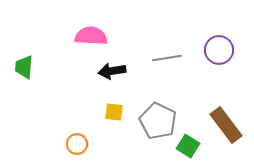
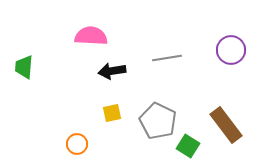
purple circle: moved 12 px right
yellow square: moved 2 px left, 1 px down; rotated 18 degrees counterclockwise
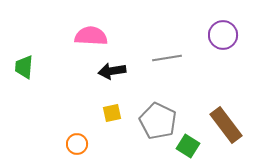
purple circle: moved 8 px left, 15 px up
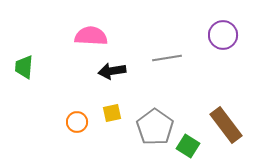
gray pentagon: moved 3 px left, 6 px down; rotated 9 degrees clockwise
orange circle: moved 22 px up
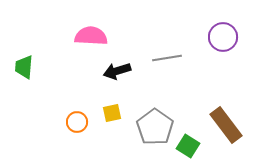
purple circle: moved 2 px down
black arrow: moved 5 px right; rotated 8 degrees counterclockwise
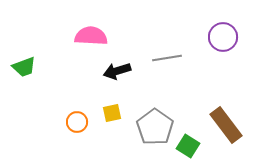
green trapezoid: rotated 115 degrees counterclockwise
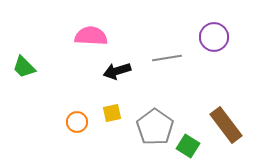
purple circle: moved 9 px left
green trapezoid: rotated 65 degrees clockwise
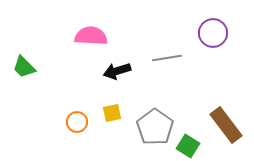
purple circle: moved 1 px left, 4 px up
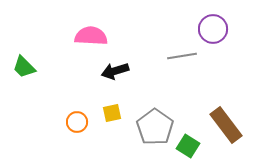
purple circle: moved 4 px up
gray line: moved 15 px right, 2 px up
black arrow: moved 2 px left
